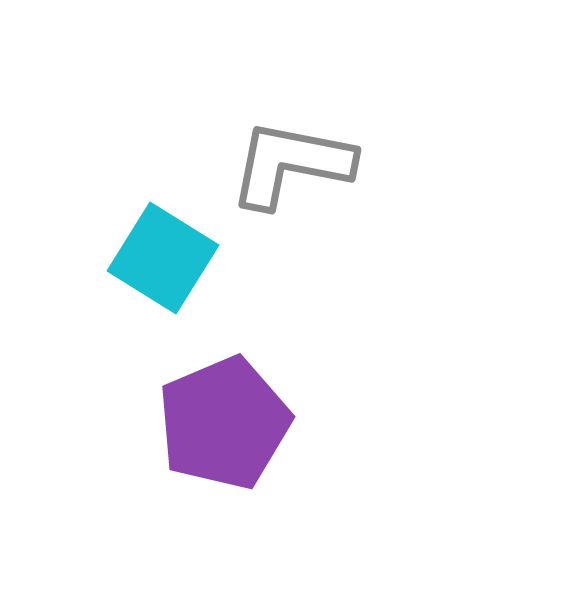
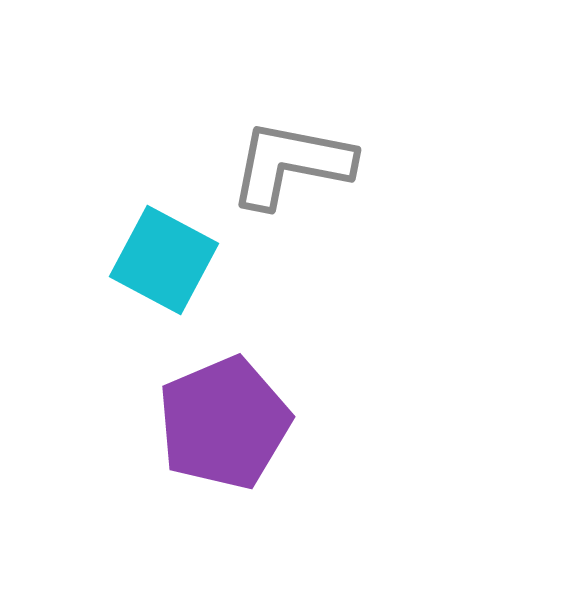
cyan square: moved 1 px right, 2 px down; rotated 4 degrees counterclockwise
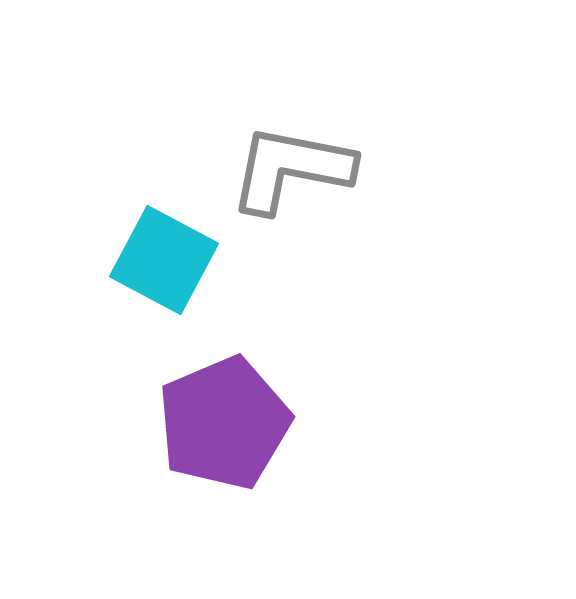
gray L-shape: moved 5 px down
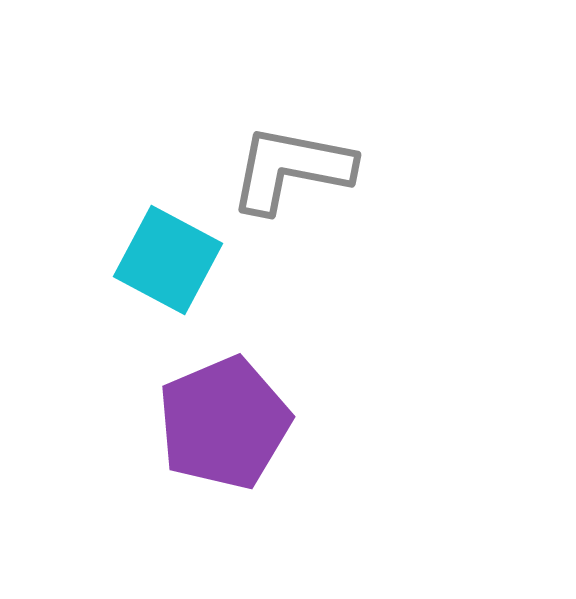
cyan square: moved 4 px right
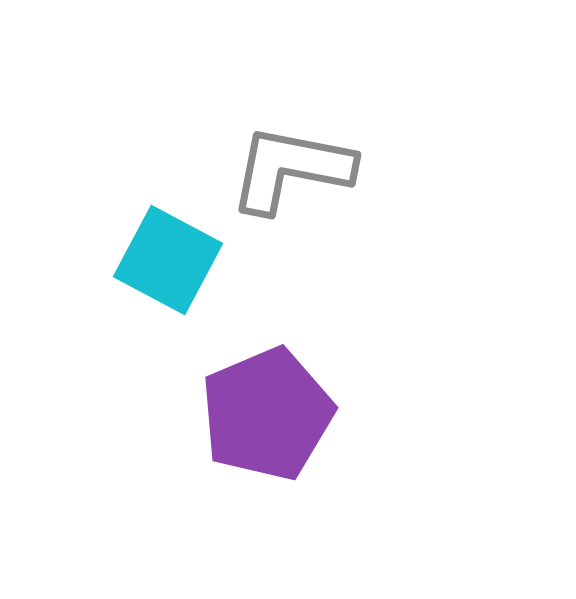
purple pentagon: moved 43 px right, 9 px up
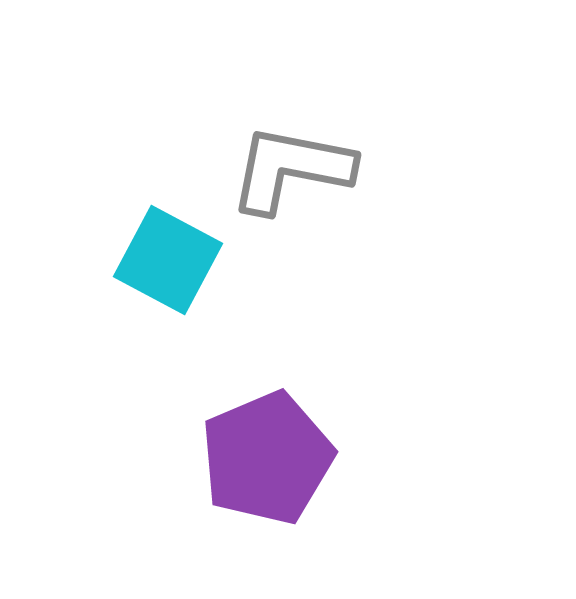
purple pentagon: moved 44 px down
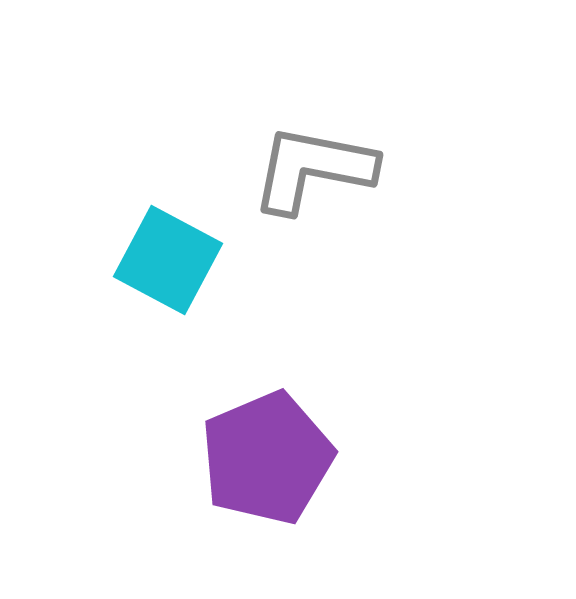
gray L-shape: moved 22 px right
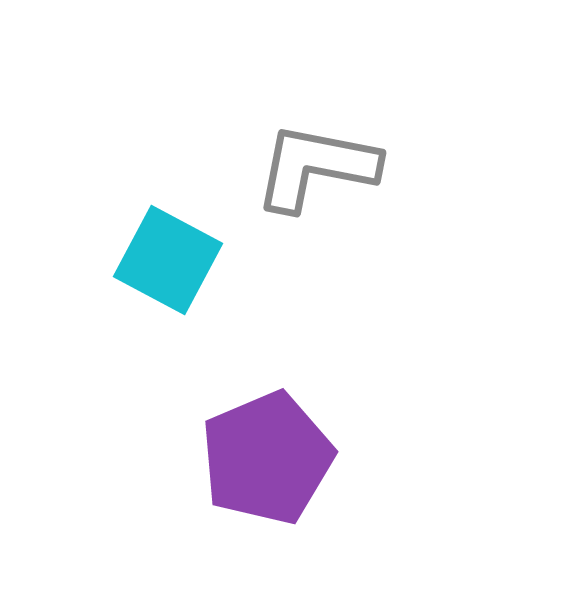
gray L-shape: moved 3 px right, 2 px up
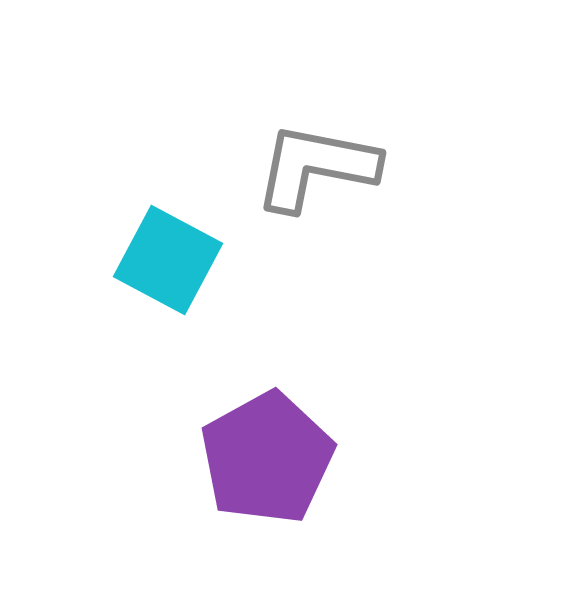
purple pentagon: rotated 6 degrees counterclockwise
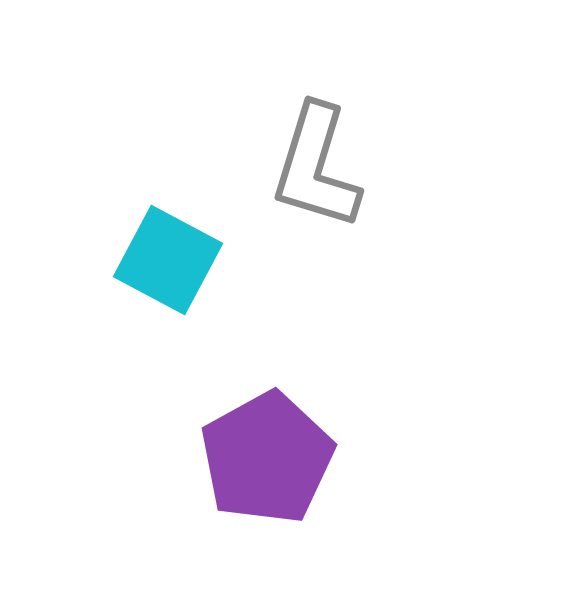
gray L-shape: rotated 84 degrees counterclockwise
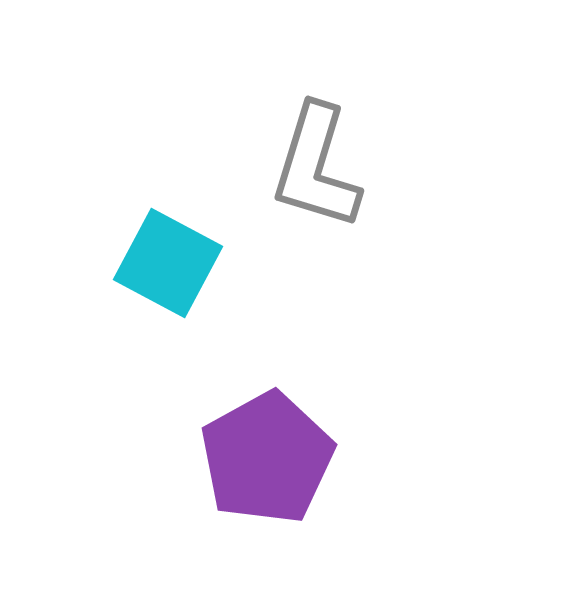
cyan square: moved 3 px down
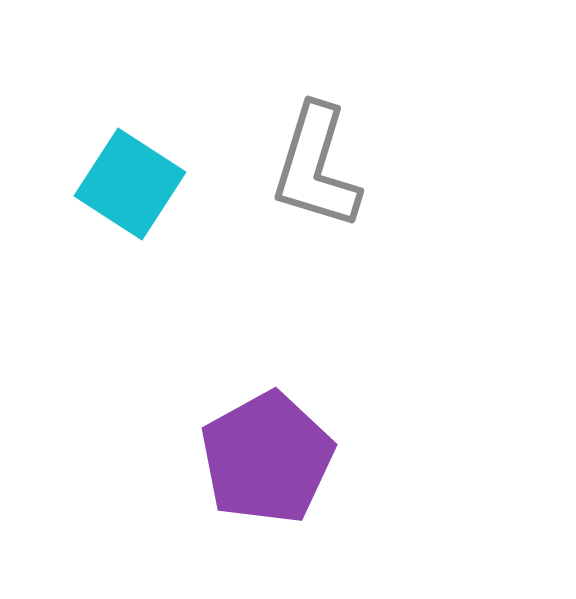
cyan square: moved 38 px left, 79 px up; rotated 5 degrees clockwise
